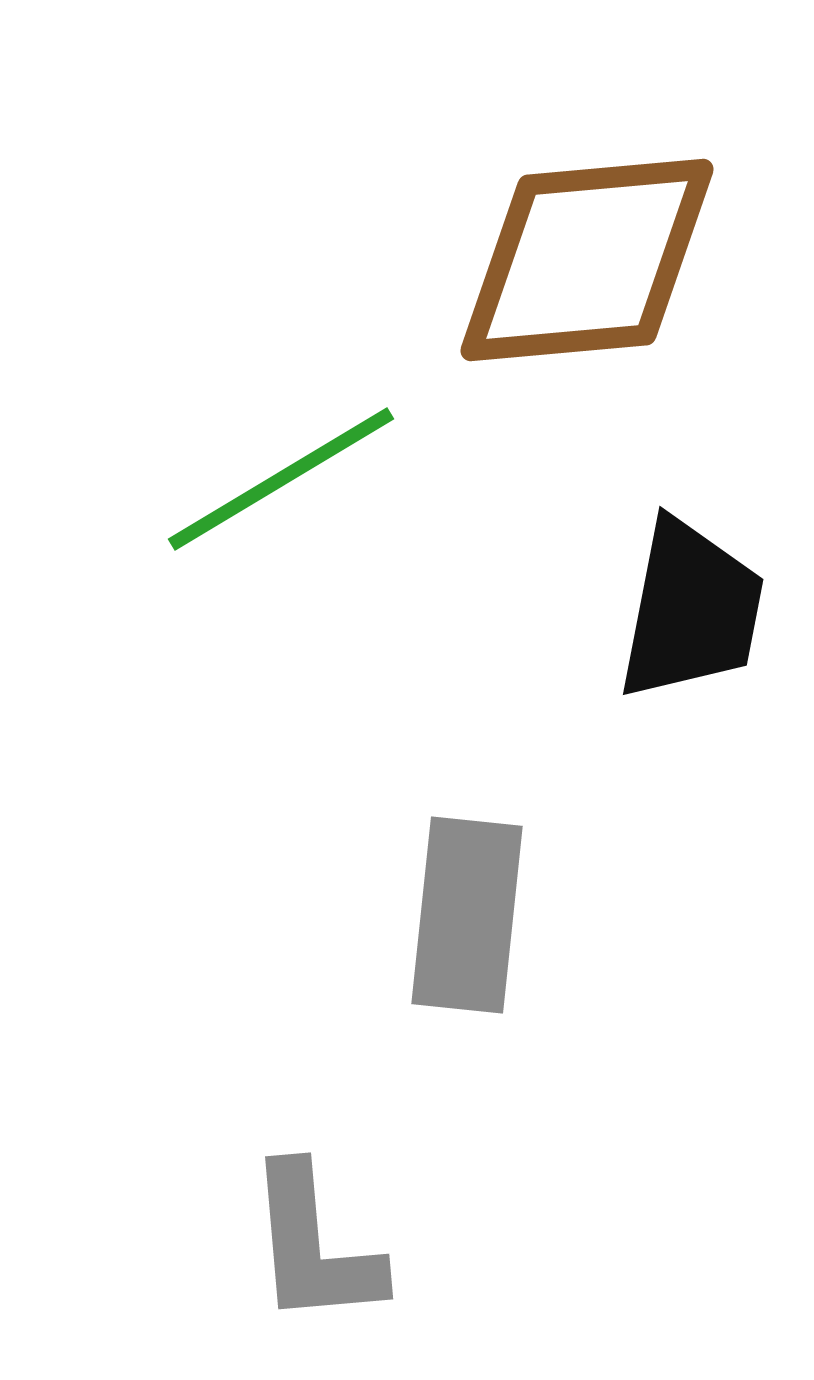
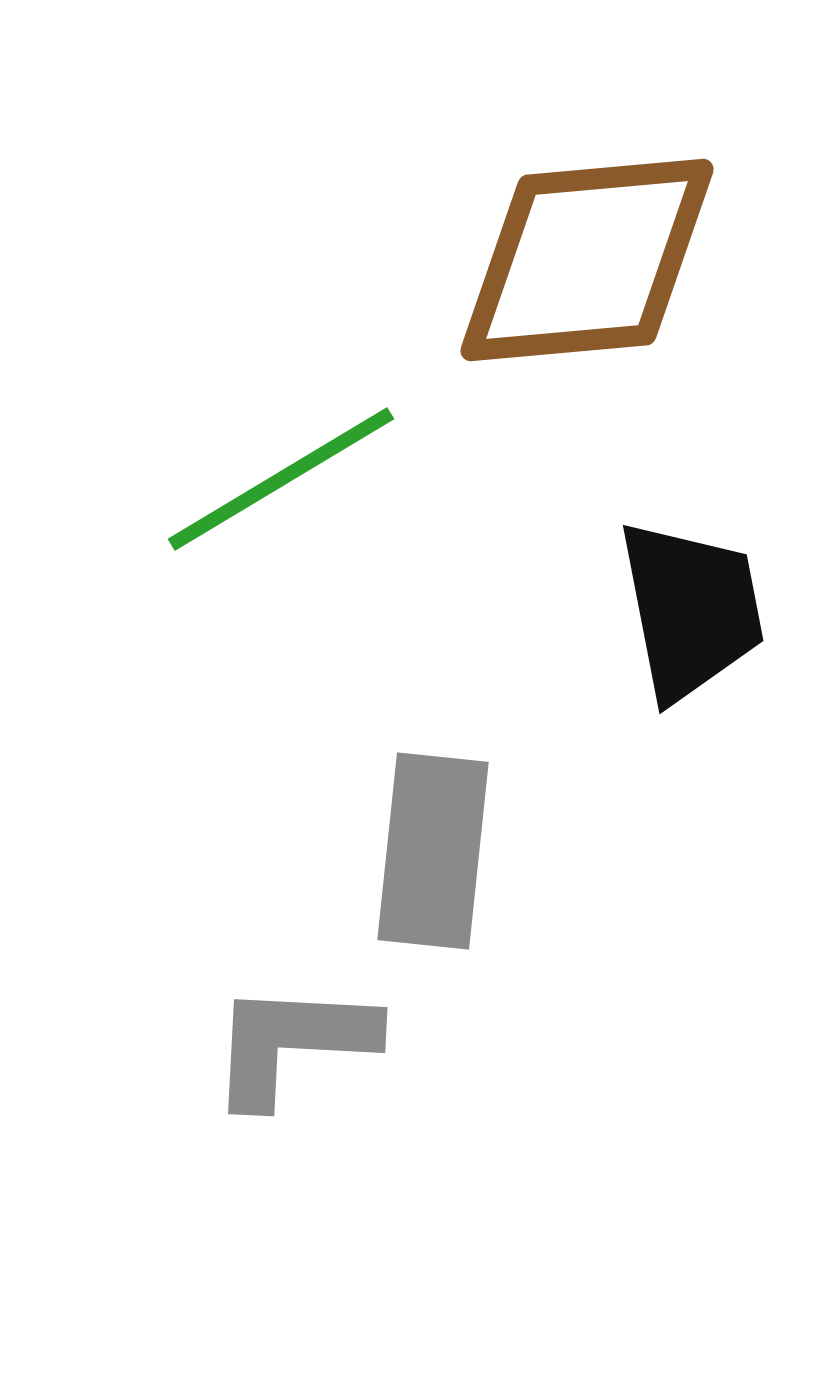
black trapezoid: rotated 22 degrees counterclockwise
gray rectangle: moved 34 px left, 64 px up
gray L-shape: moved 22 px left, 203 px up; rotated 98 degrees clockwise
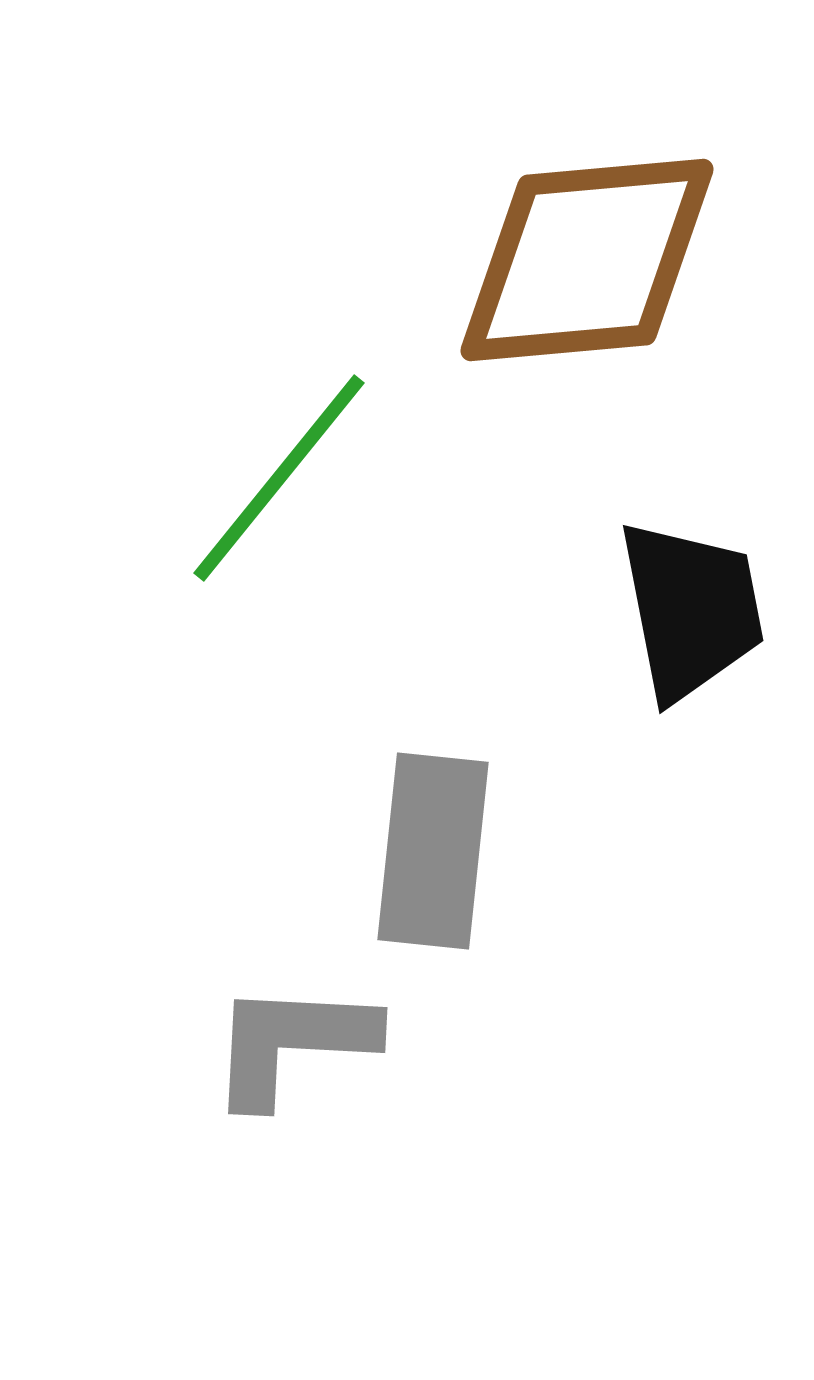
green line: moved 2 px left, 1 px up; rotated 20 degrees counterclockwise
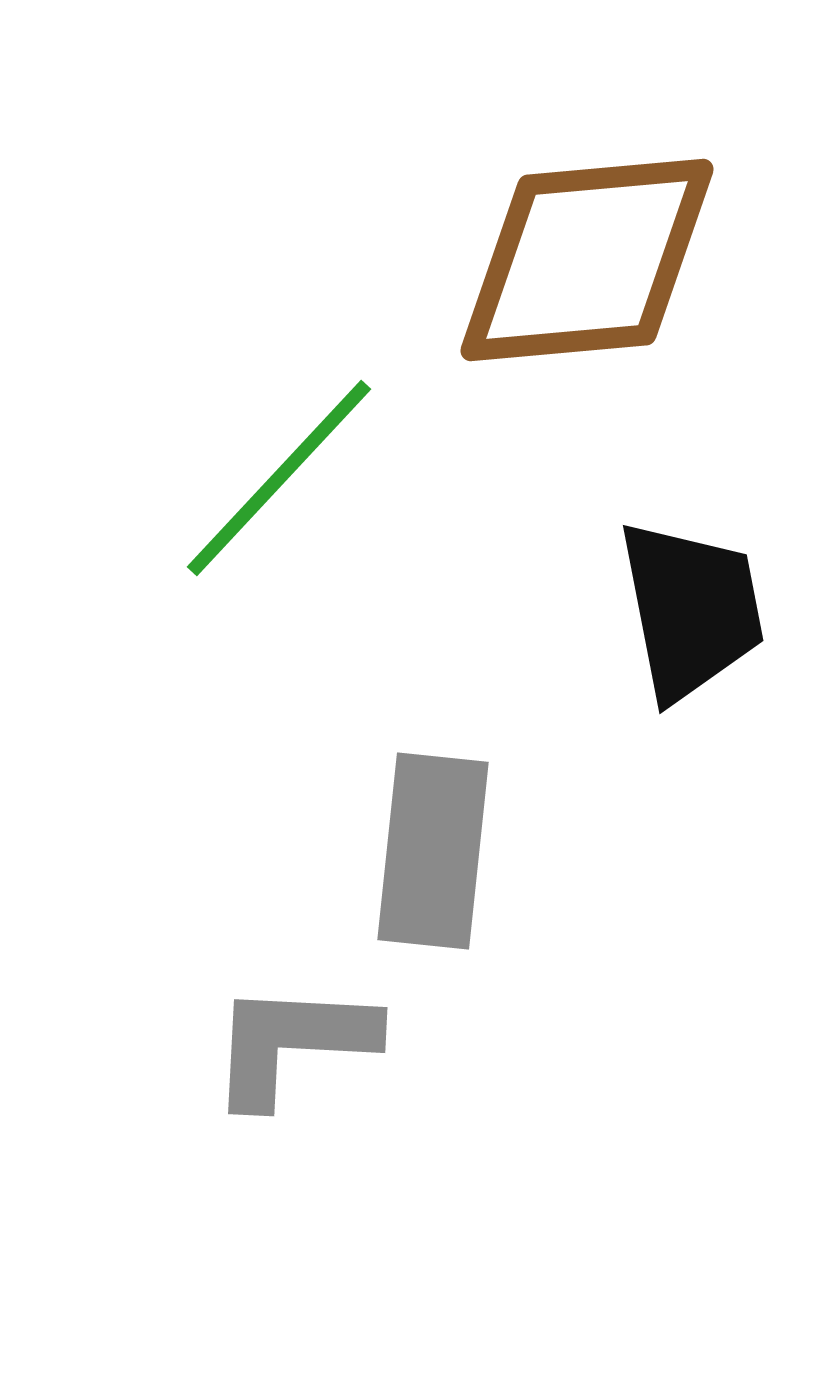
green line: rotated 4 degrees clockwise
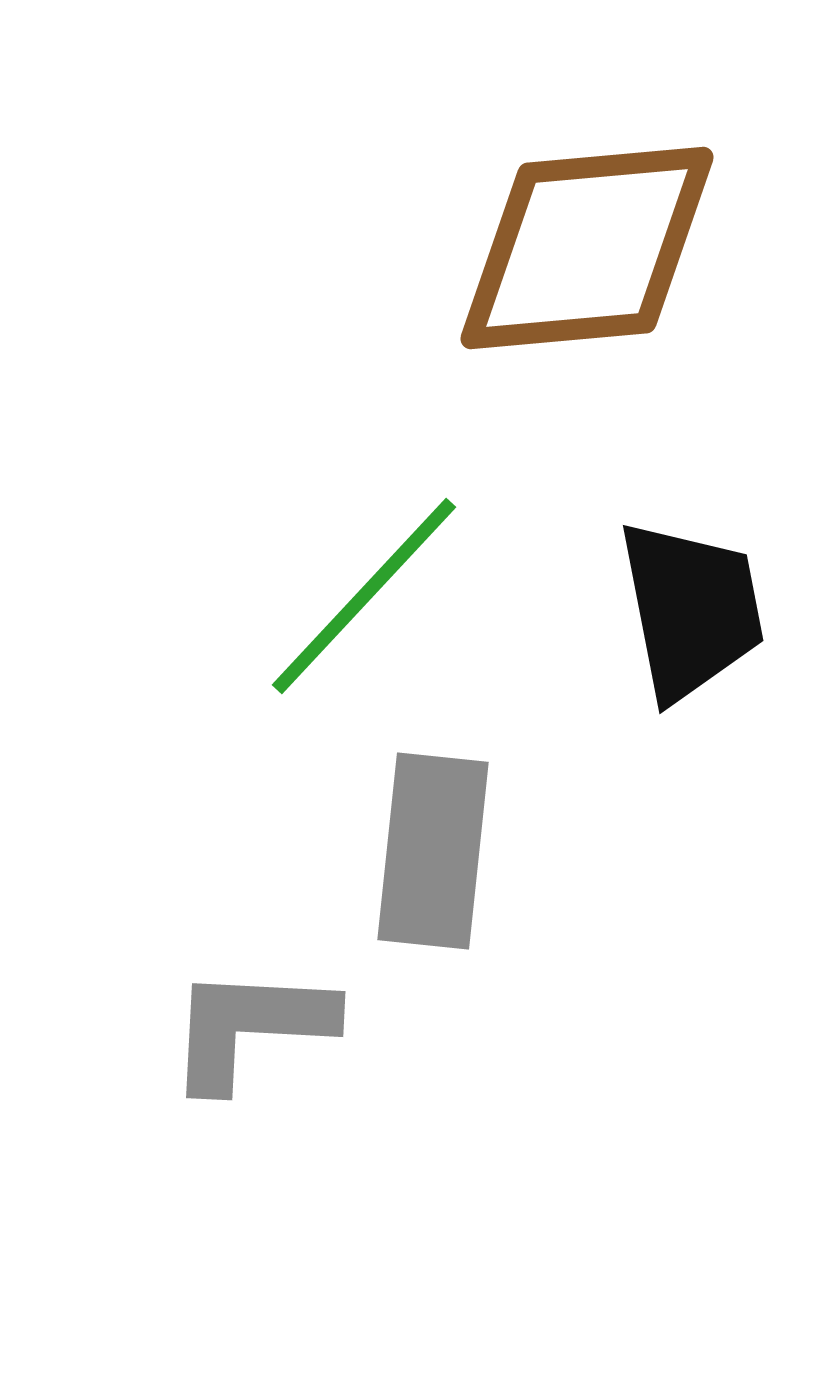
brown diamond: moved 12 px up
green line: moved 85 px right, 118 px down
gray L-shape: moved 42 px left, 16 px up
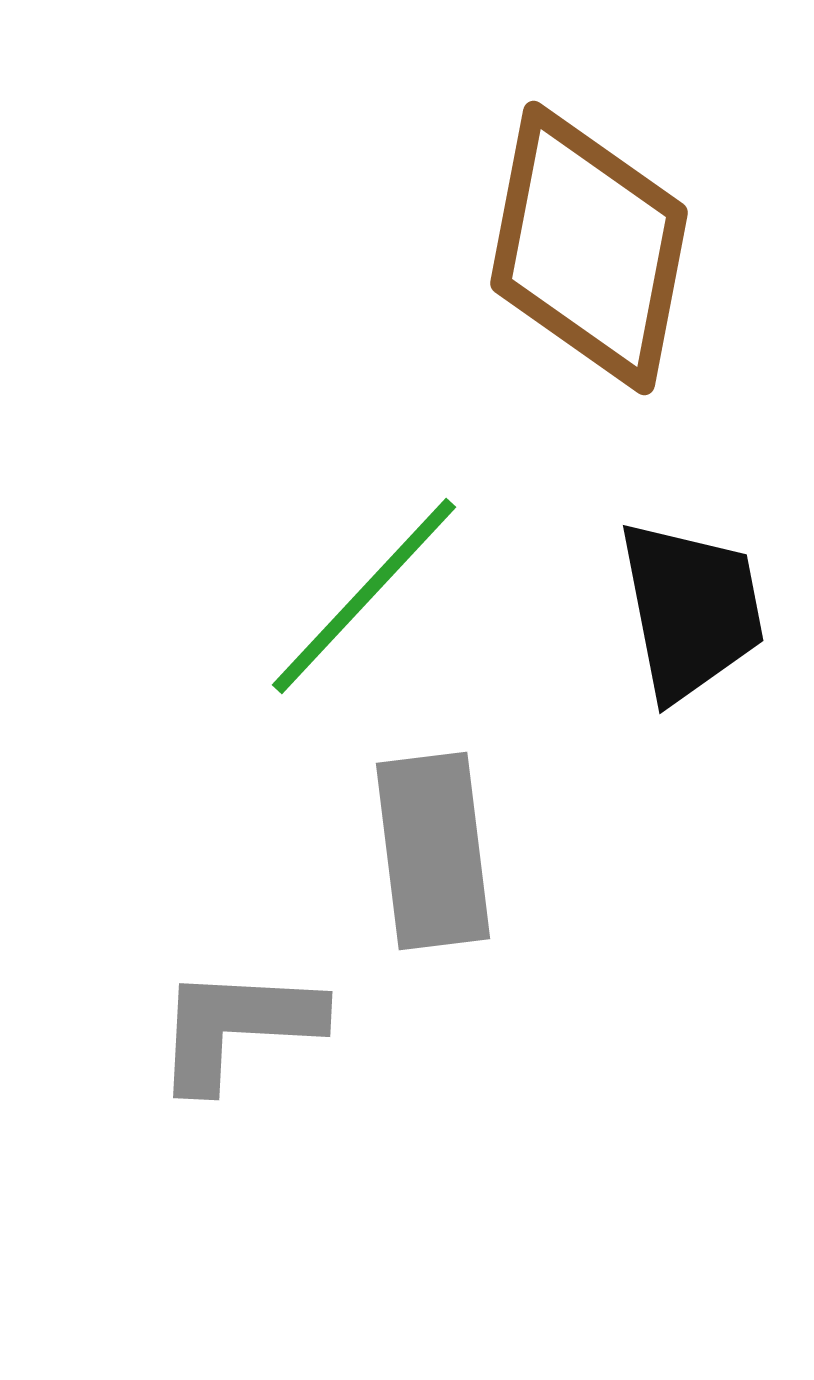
brown diamond: moved 2 px right; rotated 74 degrees counterclockwise
gray rectangle: rotated 13 degrees counterclockwise
gray L-shape: moved 13 px left
